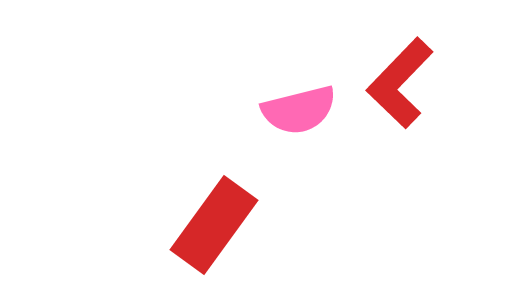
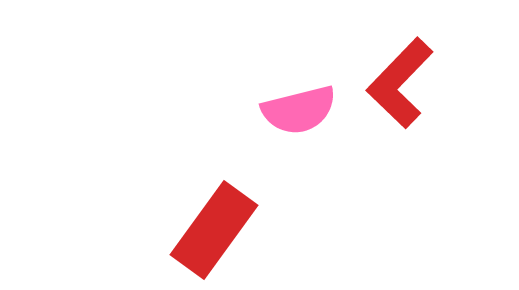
red rectangle: moved 5 px down
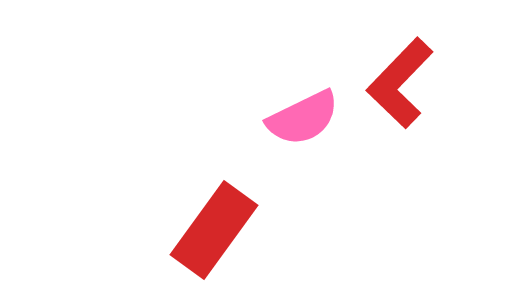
pink semicircle: moved 4 px right, 8 px down; rotated 12 degrees counterclockwise
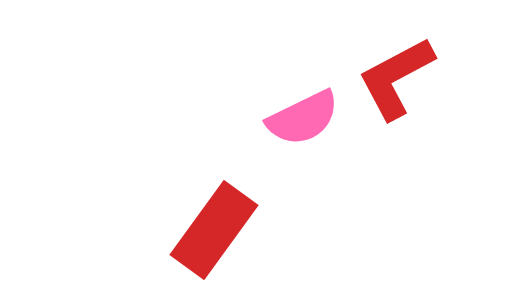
red L-shape: moved 4 px left, 5 px up; rotated 18 degrees clockwise
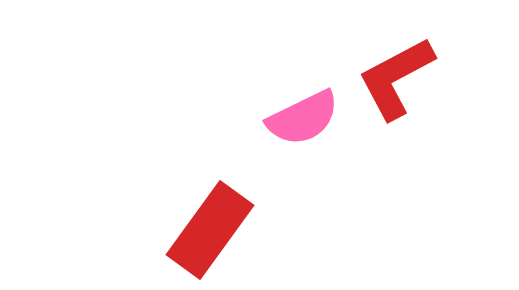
red rectangle: moved 4 px left
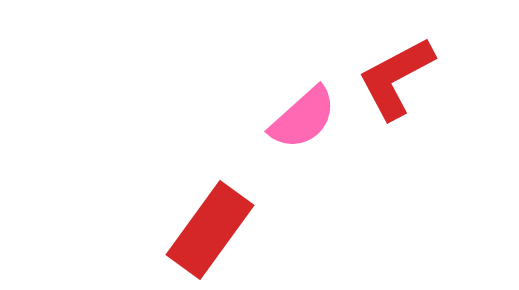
pink semicircle: rotated 16 degrees counterclockwise
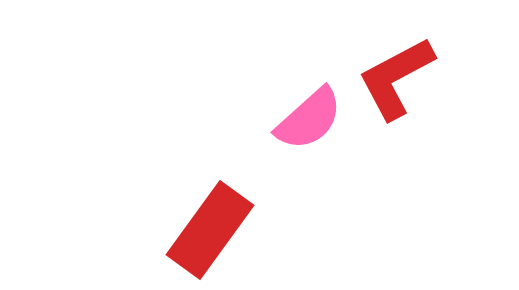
pink semicircle: moved 6 px right, 1 px down
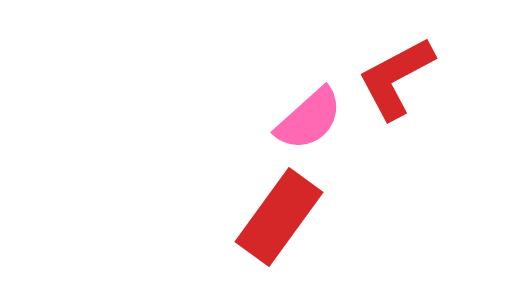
red rectangle: moved 69 px right, 13 px up
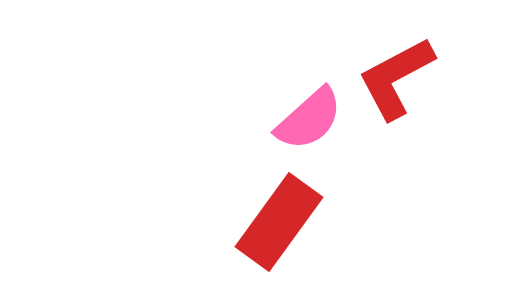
red rectangle: moved 5 px down
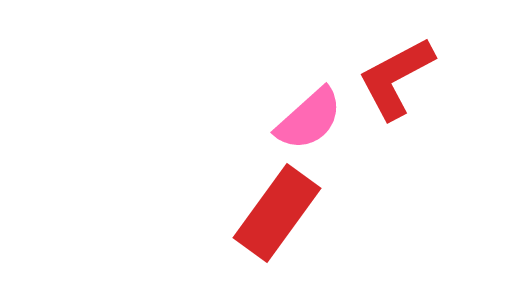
red rectangle: moved 2 px left, 9 px up
